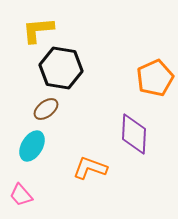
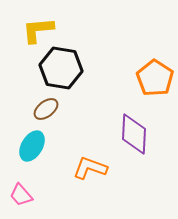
orange pentagon: rotated 15 degrees counterclockwise
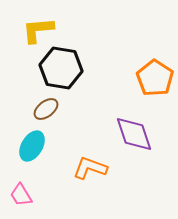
purple diamond: rotated 21 degrees counterclockwise
pink trapezoid: rotated 10 degrees clockwise
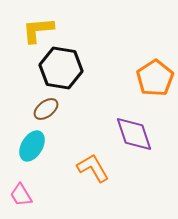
orange pentagon: rotated 6 degrees clockwise
orange L-shape: moved 3 px right; rotated 40 degrees clockwise
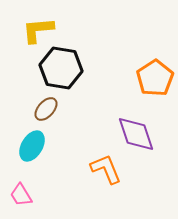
brown ellipse: rotated 10 degrees counterclockwise
purple diamond: moved 2 px right
orange L-shape: moved 13 px right, 1 px down; rotated 8 degrees clockwise
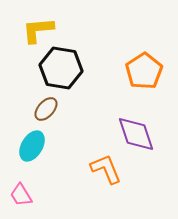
orange pentagon: moved 11 px left, 7 px up
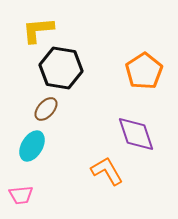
orange L-shape: moved 1 px right, 2 px down; rotated 8 degrees counterclockwise
pink trapezoid: rotated 65 degrees counterclockwise
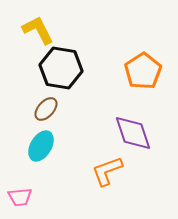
yellow L-shape: rotated 68 degrees clockwise
orange pentagon: moved 1 px left
purple diamond: moved 3 px left, 1 px up
cyan ellipse: moved 9 px right
orange L-shape: rotated 80 degrees counterclockwise
pink trapezoid: moved 1 px left, 2 px down
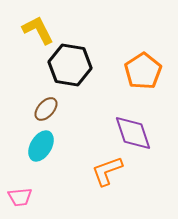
black hexagon: moved 9 px right, 3 px up
